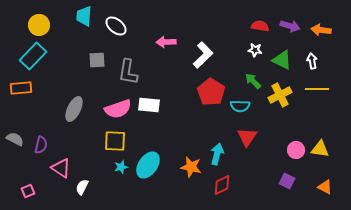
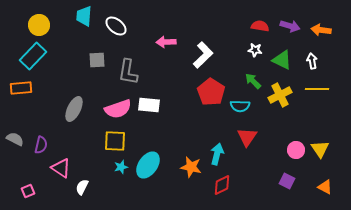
yellow triangle: rotated 48 degrees clockwise
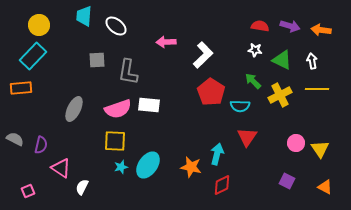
pink circle: moved 7 px up
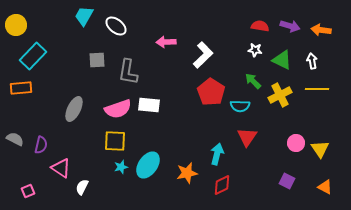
cyan trapezoid: rotated 25 degrees clockwise
yellow circle: moved 23 px left
orange star: moved 4 px left, 6 px down; rotated 25 degrees counterclockwise
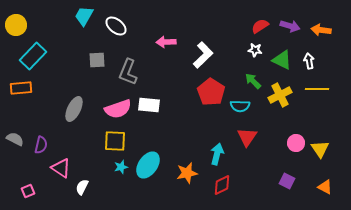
red semicircle: rotated 42 degrees counterclockwise
white arrow: moved 3 px left
gray L-shape: rotated 12 degrees clockwise
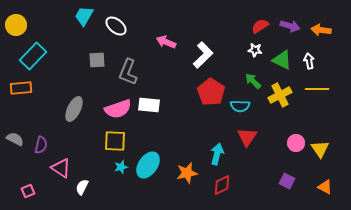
pink arrow: rotated 24 degrees clockwise
